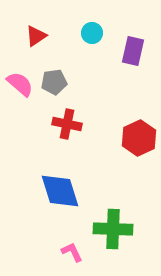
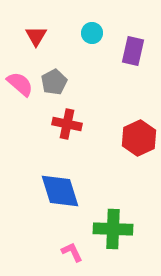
red triangle: rotated 25 degrees counterclockwise
gray pentagon: rotated 20 degrees counterclockwise
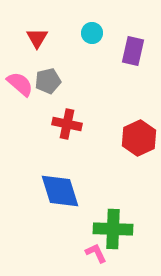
red triangle: moved 1 px right, 2 px down
gray pentagon: moved 6 px left, 1 px up; rotated 15 degrees clockwise
pink L-shape: moved 24 px right, 1 px down
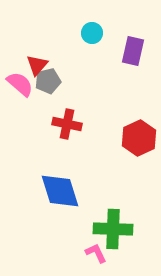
red triangle: moved 27 px down; rotated 10 degrees clockwise
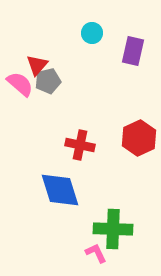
red cross: moved 13 px right, 21 px down
blue diamond: moved 1 px up
